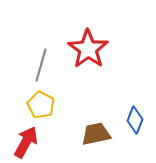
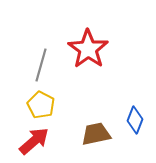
red arrow: moved 8 px right, 1 px up; rotated 20 degrees clockwise
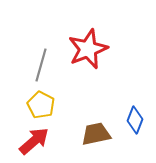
red star: rotated 15 degrees clockwise
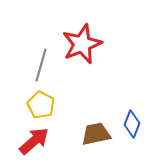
red star: moved 6 px left, 5 px up
blue diamond: moved 3 px left, 4 px down
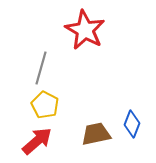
red star: moved 3 px right, 14 px up; rotated 21 degrees counterclockwise
gray line: moved 3 px down
yellow pentagon: moved 4 px right
red arrow: moved 3 px right
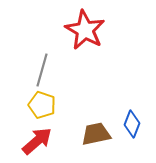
gray line: moved 1 px right, 2 px down
yellow pentagon: moved 3 px left; rotated 8 degrees counterclockwise
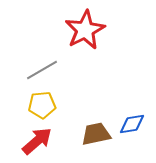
red star: rotated 15 degrees clockwise
gray line: rotated 44 degrees clockwise
yellow pentagon: rotated 24 degrees counterclockwise
blue diamond: rotated 60 degrees clockwise
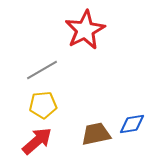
yellow pentagon: moved 1 px right
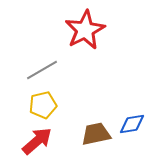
yellow pentagon: rotated 8 degrees counterclockwise
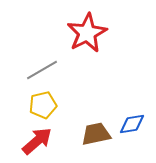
red star: moved 2 px right, 3 px down
